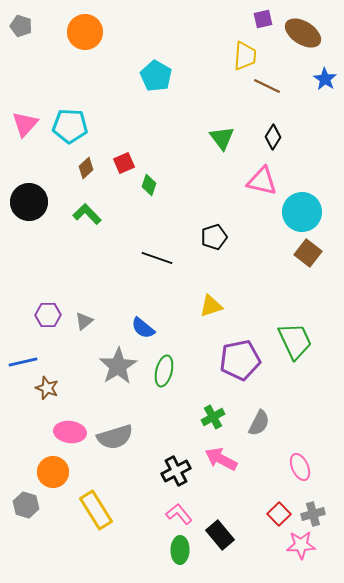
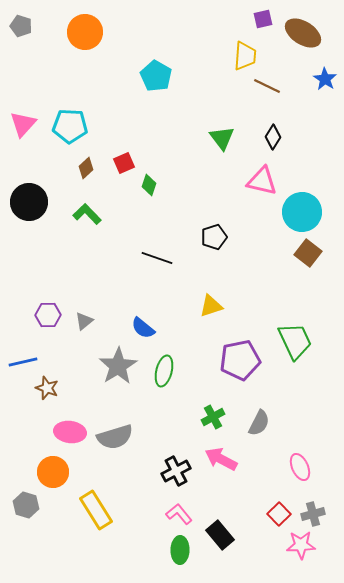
pink triangle at (25, 124): moved 2 px left
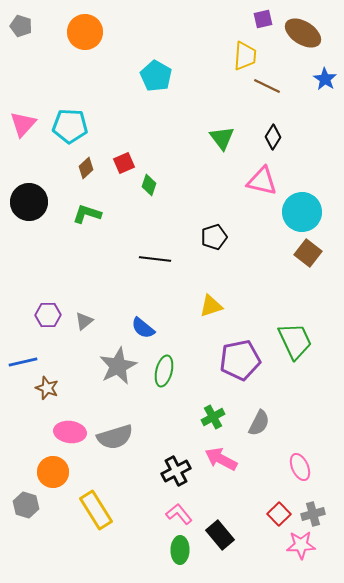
green L-shape at (87, 214): rotated 28 degrees counterclockwise
black line at (157, 258): moved 2 px left, 1 px down; rotated 12 degrees counterclockwise
gray star at (118, 366): rotated 6 degrees clockwise
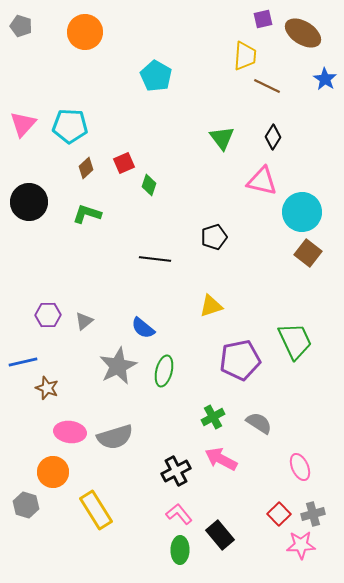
gray semicircle at (259, 423): rotated 84 degrees counterclockwise
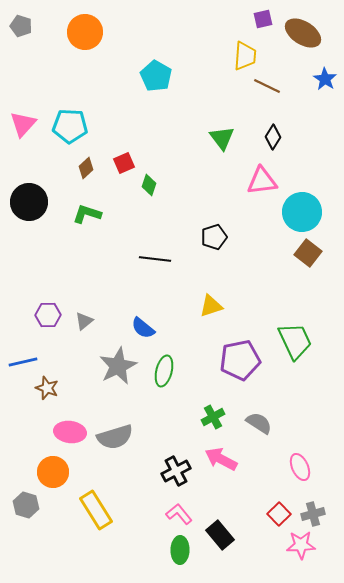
pink triangle at (262, 181): rotated 20 degrees counterclockwise
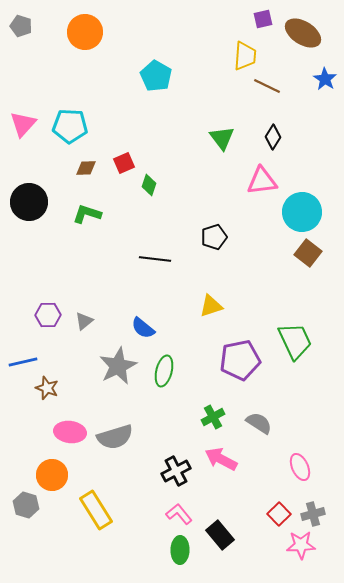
brown diamond at (86, 168): rotated 40 degrees clockwise
orange circle at (53, 472): moved 1 px left, 3 px down
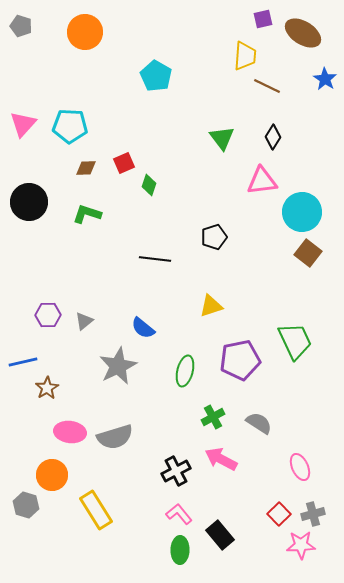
green ellipse at (164, 371): moved 21 px right
brown star at (47, 388): rotated 20 degrees clockwise
